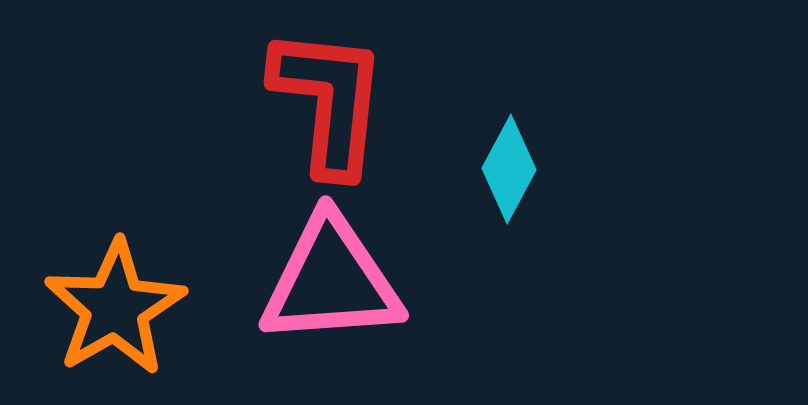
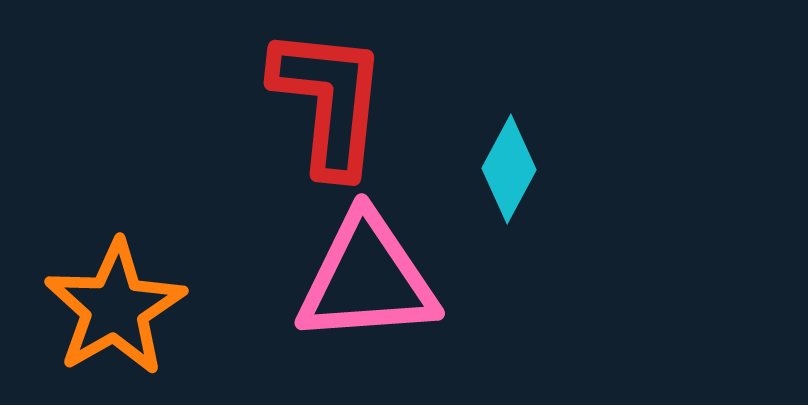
pink triangle: moved 36 px right, 2 px up
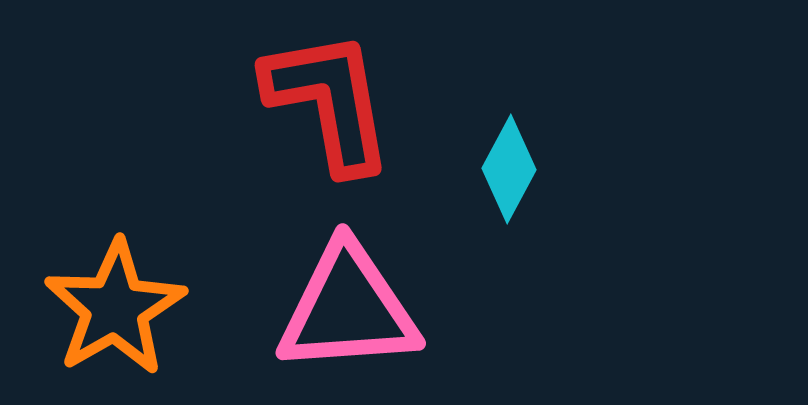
red L-shape: rotated 16 degrees counterclockwise
pink triangle: moved 19 px left, 30 px down
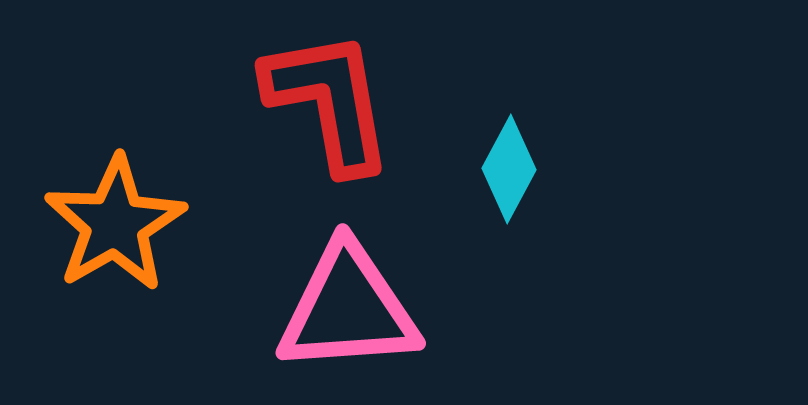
orange star: moved 84 px up
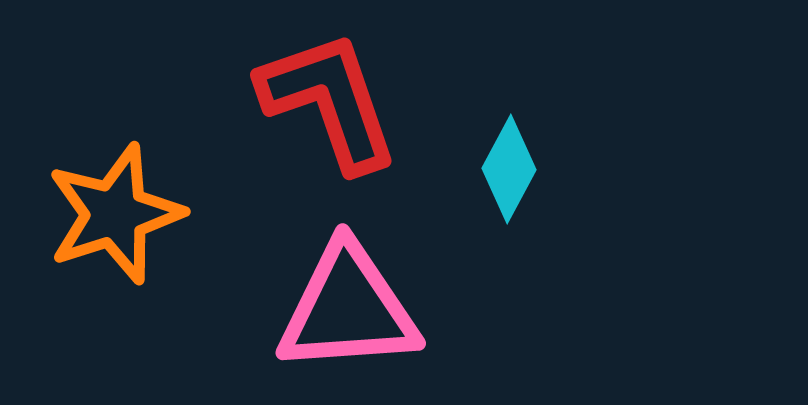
red L-shape: rotated 9 degrees counterclockwise
orange star: moved 10 px up; rotated 12 degrees clockwise
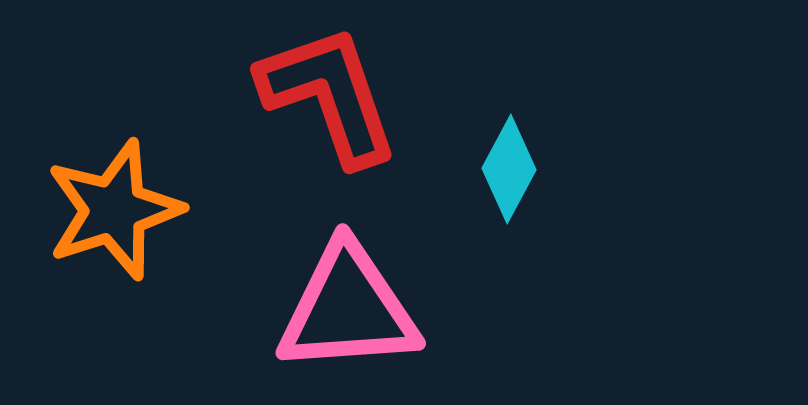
red L-shape: moved 6 px up
orange star: moved 1 px left, 4 px up
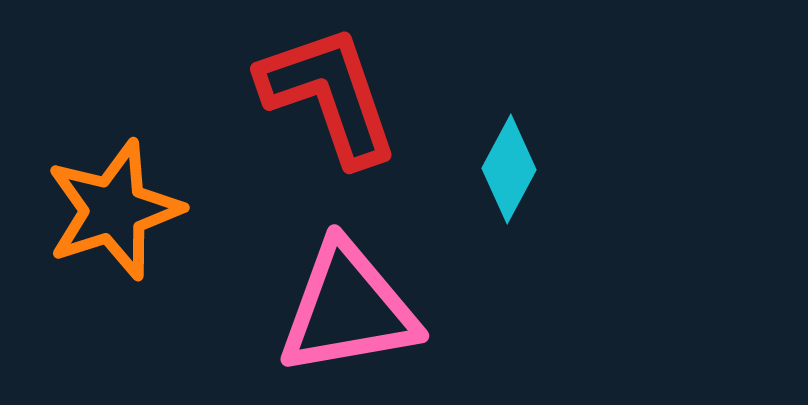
pink triangle: rotated 6 degrees counterclockwise
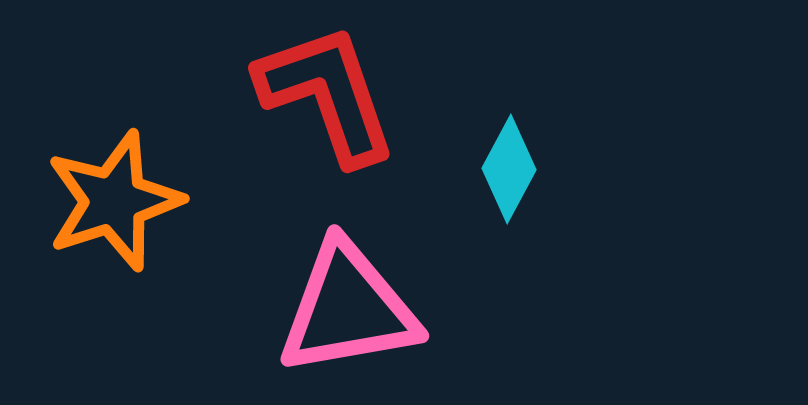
red L-shape: moved 2 px left, 1 px up
orange star: moved 9 px up
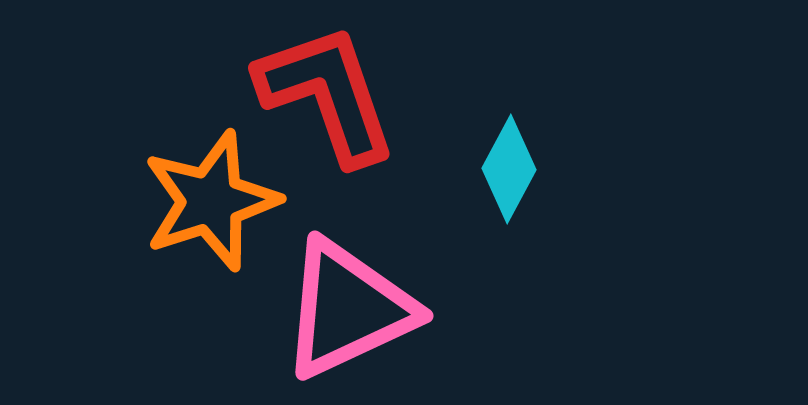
orange star: moved 97 px right
pink triangle: rotated 15 degrees counterclockwise
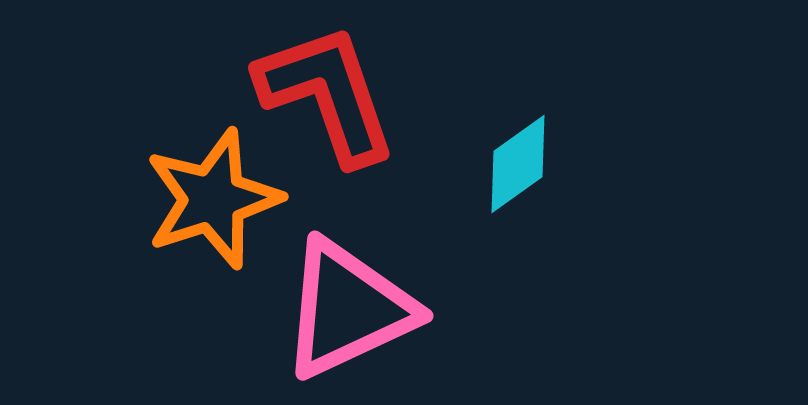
cyan diamond: moved 9 px right, 5 px up; rotated 26 degrees clockwise
orange star: moved 2 px right, 2 px up
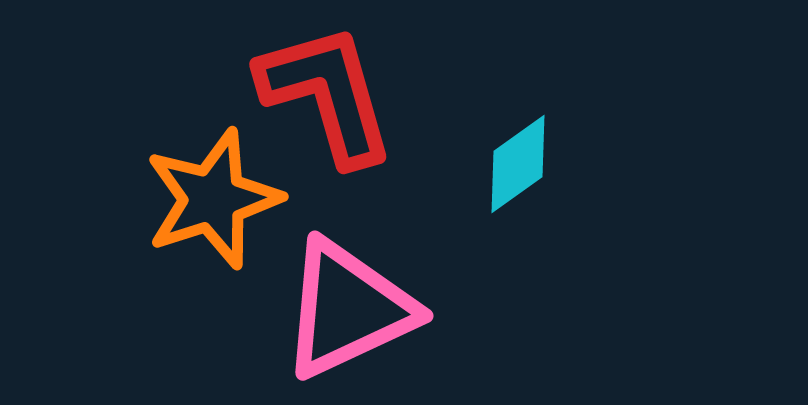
red L-shape: rotated 3 degrees clockwise
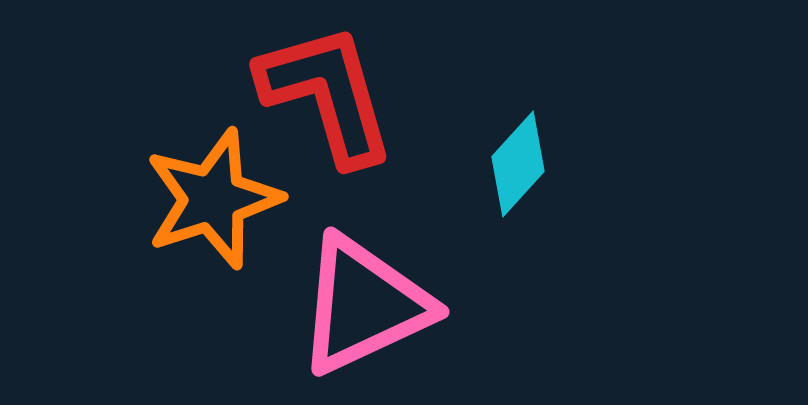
cyan diamond: rotated 12 degrees counterclockwise
pink triangle: moved 16 px right, 4 px up
